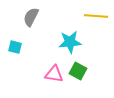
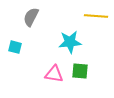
green square: moved 2 px right; rotated 24 degrees counterclockwise
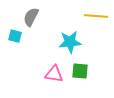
cyan square: moved 11 px up
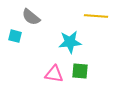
gray semicircle: rotated 78 degrees counterclockwise
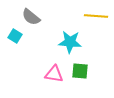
cyan square: rotated 16 degrees clockwise
cyan star: rotated 10 degrees clockwise
